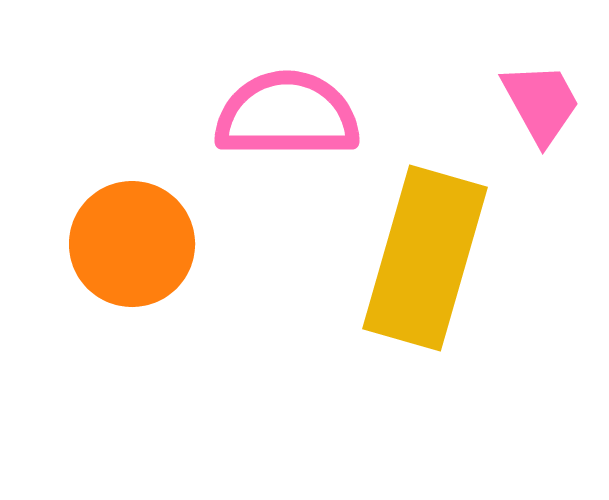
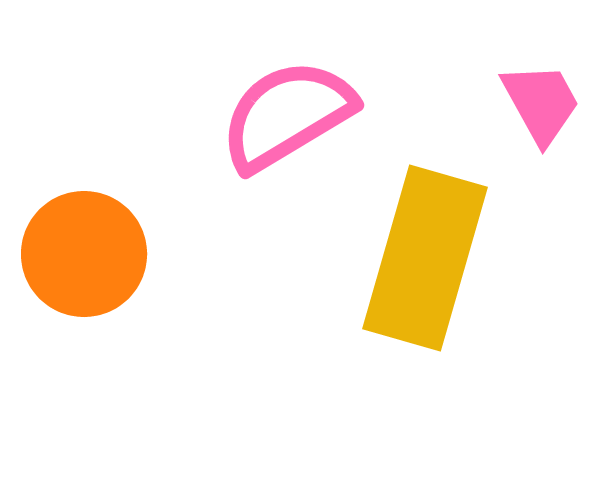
pink semicircle: rotated 31 degrees counterclockwise
orange circle: moved 48 px left, 10 px down
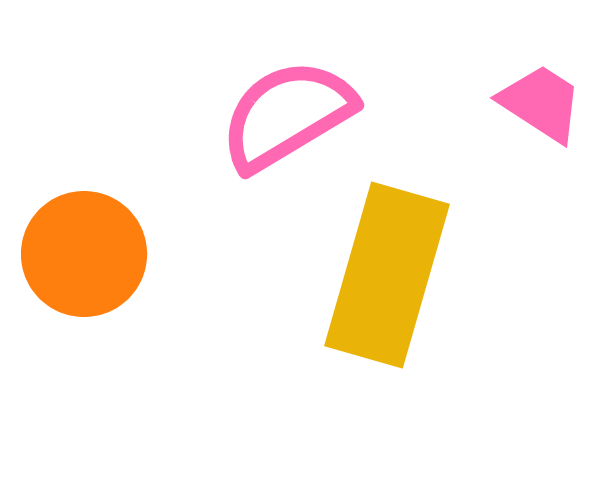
pink trapezoid: rotated 28 degrees counterclockwise
yellow rectangle: moved 38 px left, 17 px down
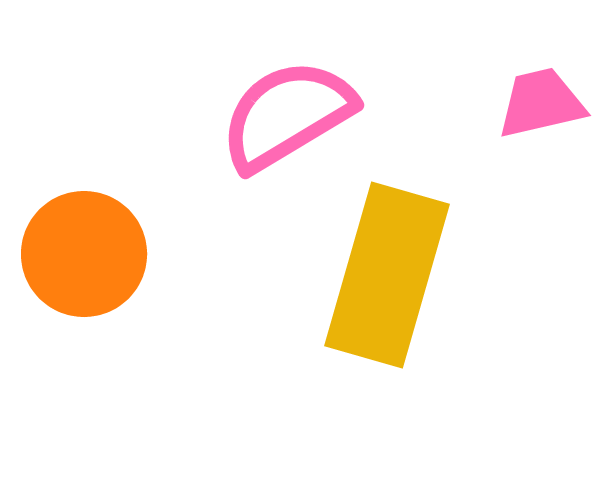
pink trapezoid: rotated 46 degrees counterclockwise
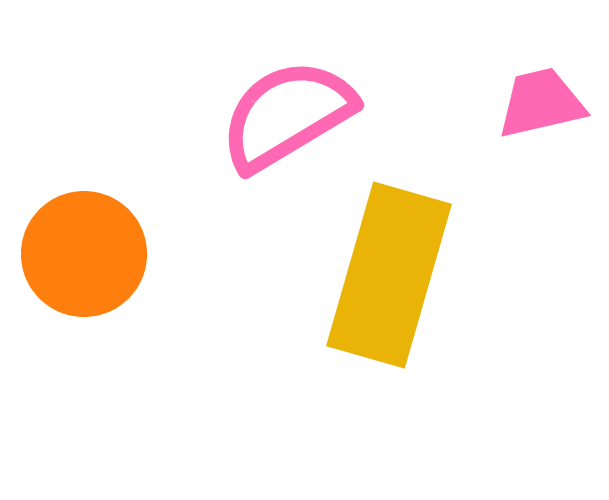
yellow rectangle: moved 2 px right
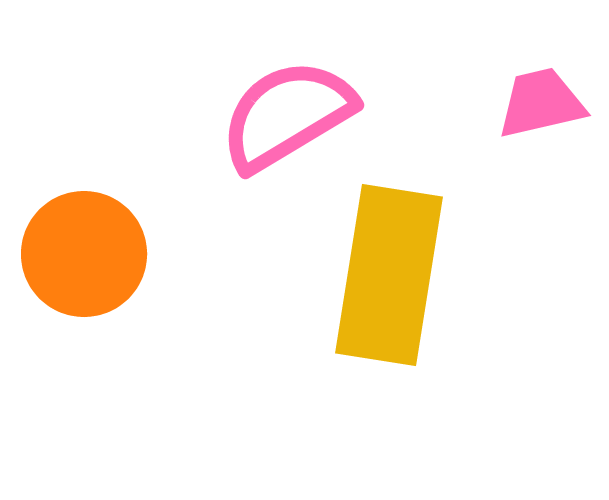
yellow rectangle: rotated 7 degrees counterclockwise
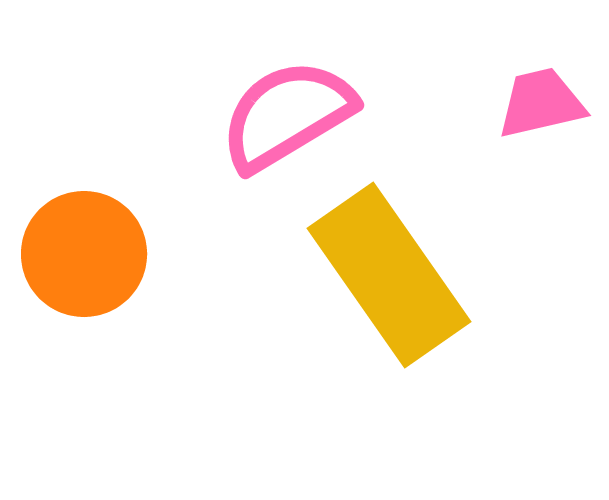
yellow rectangle: rotated 44 degrees counterclockwise
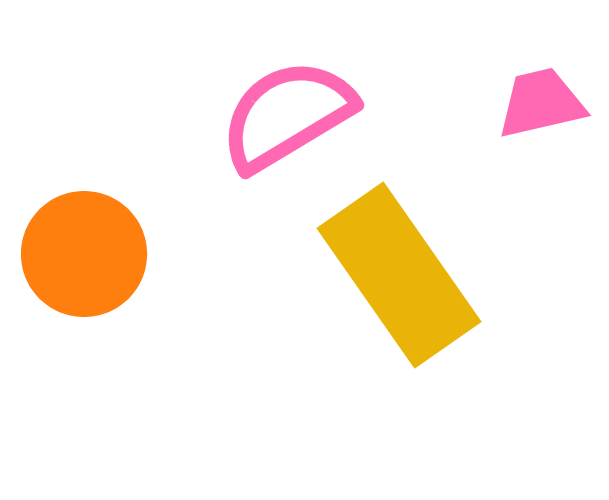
yellow rectangle: moved 10 px right
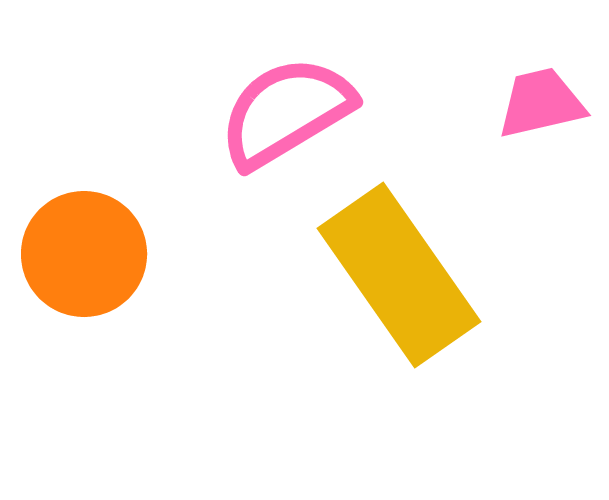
pink semicircle: moved 1 px left, 3 px up
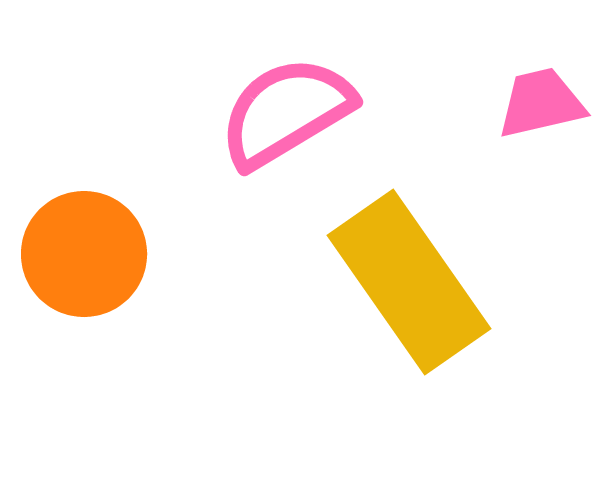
yellow rectangle: moved 10 px right, 7 px down
